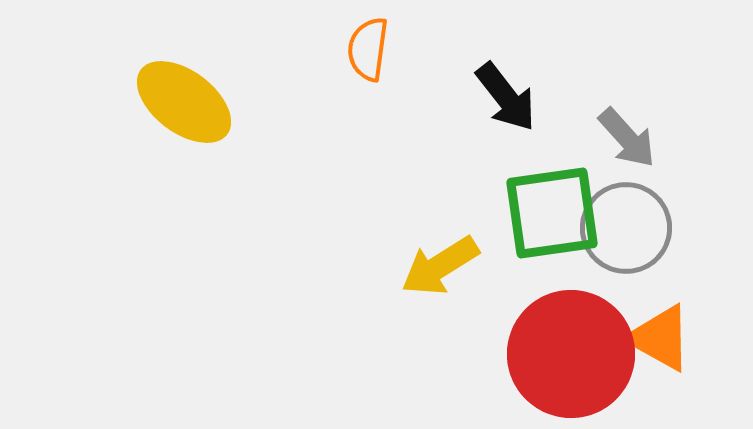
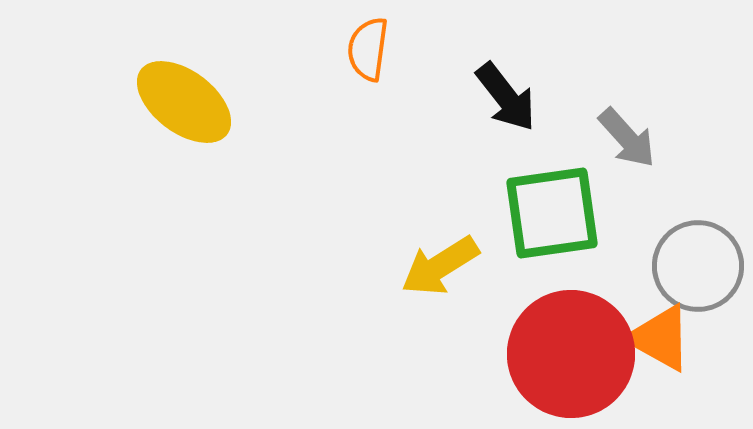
gray circle: moved 72 px right, 38 px down
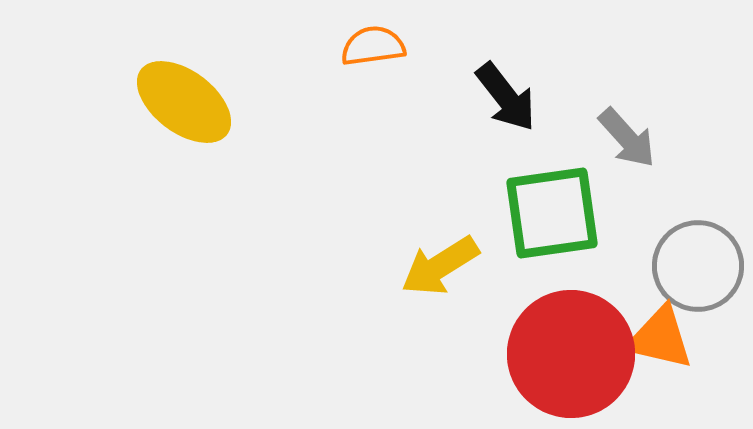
orange semicircle: moved 5 px right, 3 px up; rotated 74 degrees clockwise
orange triangle: rotated 16 degrees counterclockwise
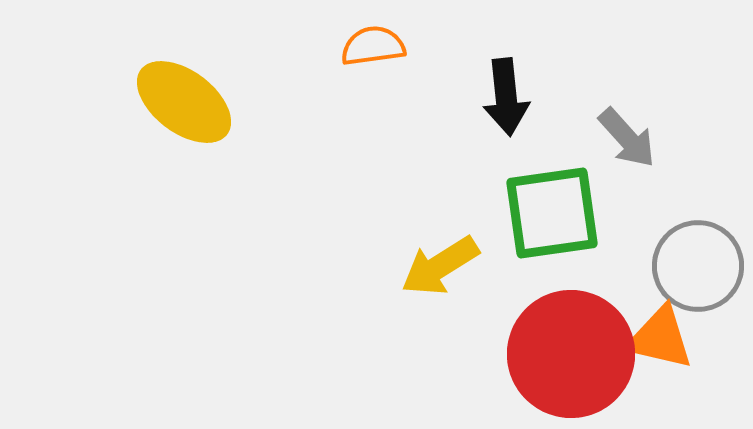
black arrow: rotated 32 degrees clockwise
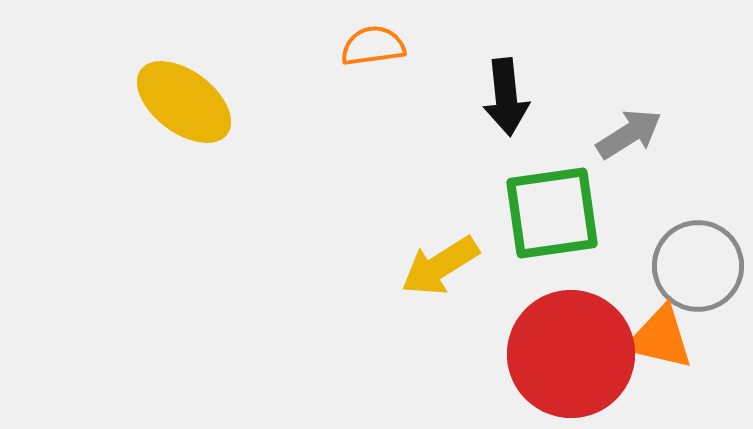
gray arrow: moved 2 px right, 4 px up; rotated 80 degrees counterclockwise
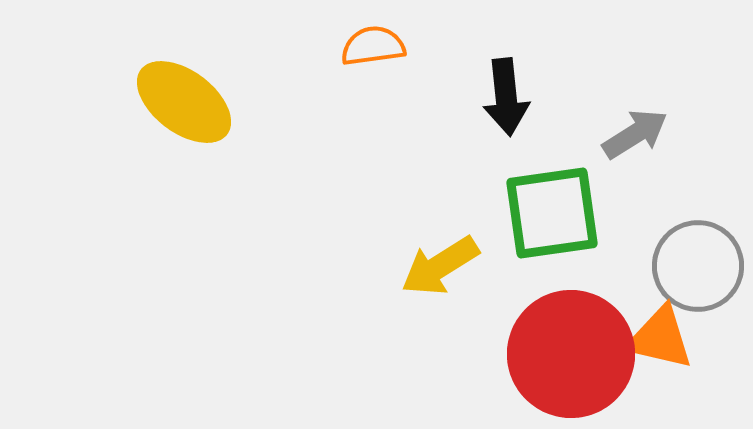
gray arrow: moved 6 px right
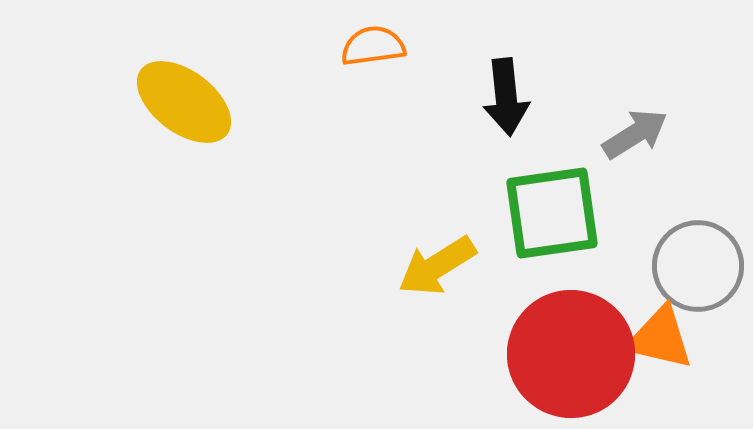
yellow arrow: moved 3 px left
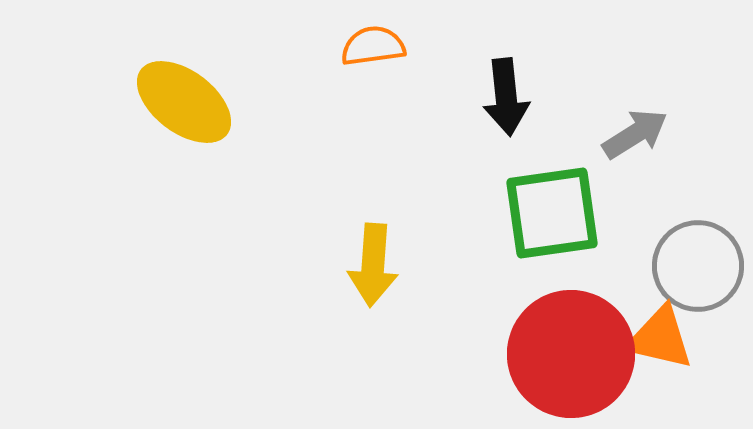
yellow arrow: moved 64 px left, 1 px up; rotated 54 degrees counterclockwise
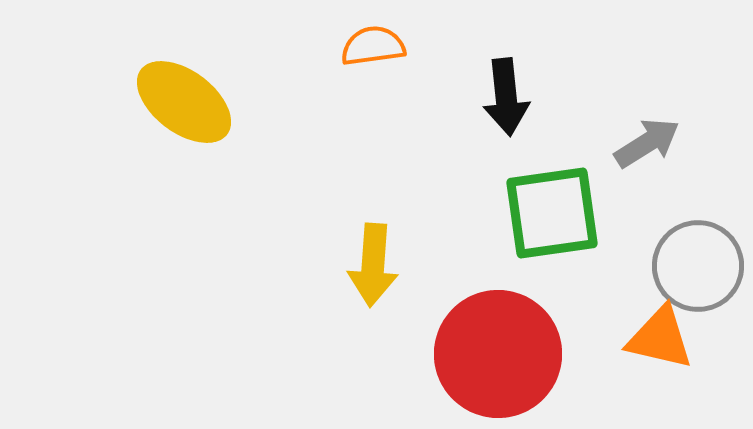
gray arrow: moved 12 px right, 9 px down
red circle: moved 73 px left
